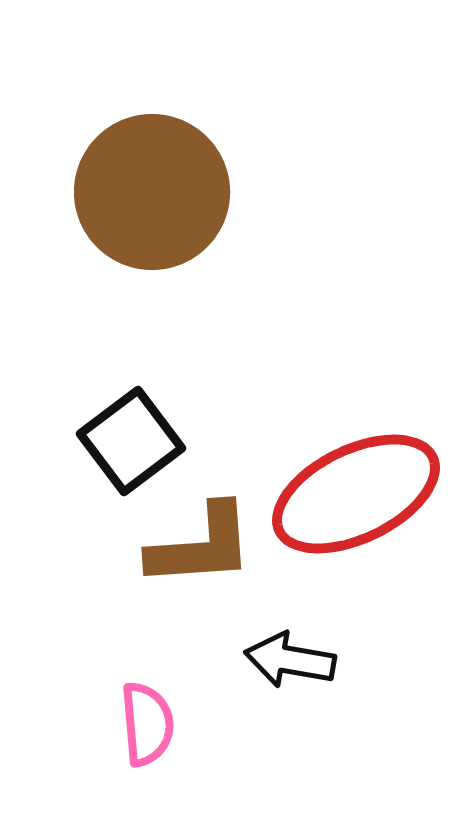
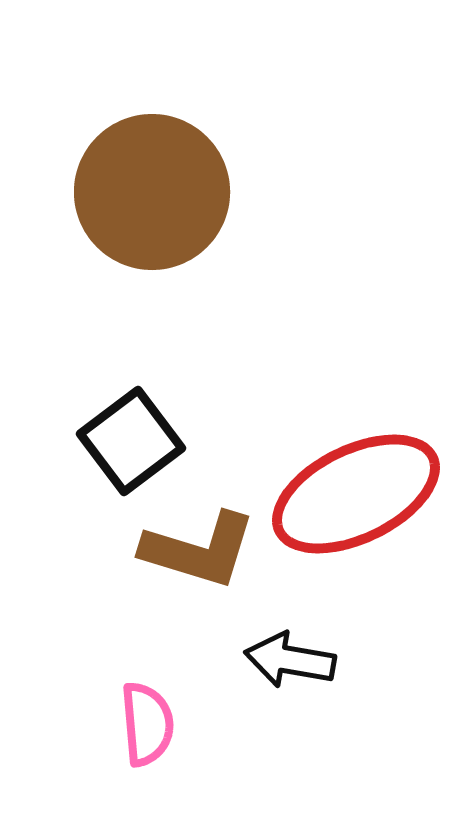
brown L-shape: moved 2 px left, 4 px down; rotated 21 degrees clockwise
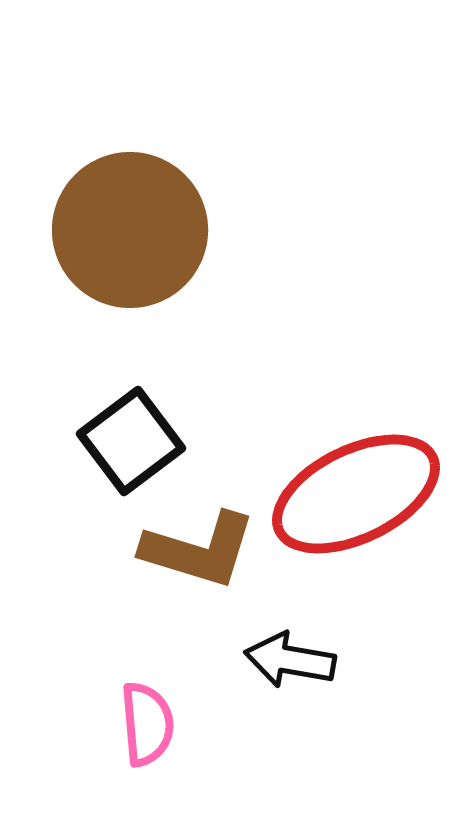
brown circle: moved 22 px left, 38 px down
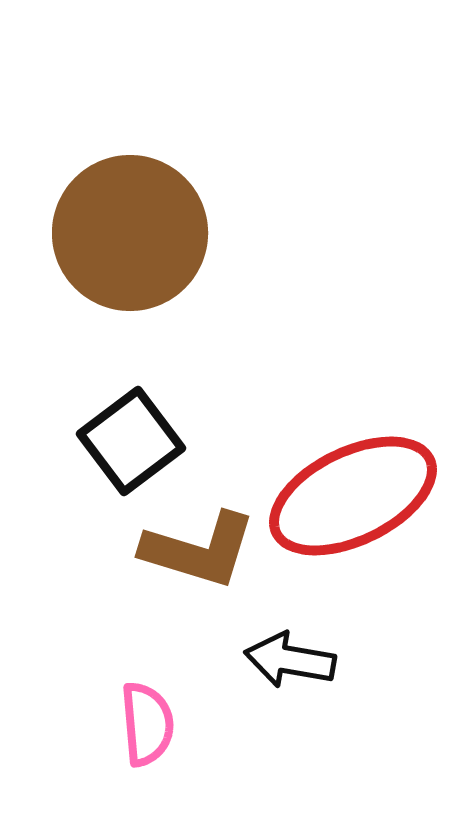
brown circle: moved 3 px down
red ellipse: moved 3 px left, 2 px down
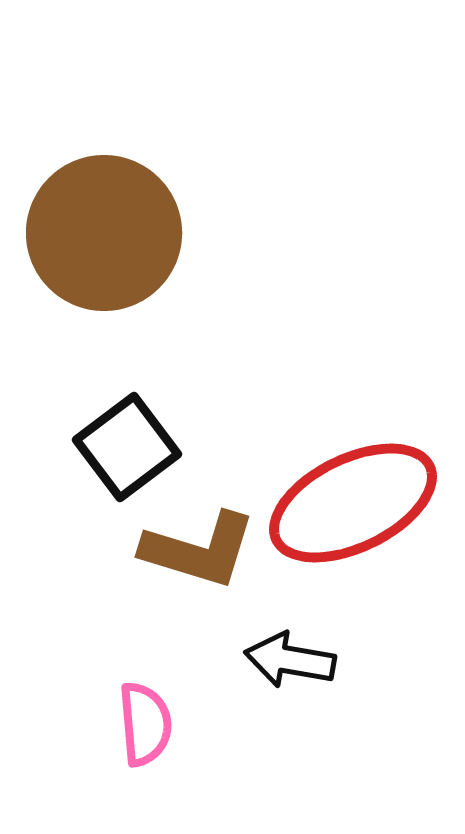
brown circle: moved 26 px left
black square: moved 4 px left, 6 px down
red ellipse: moved 7 px down
pink semicircle: moved 2 px left
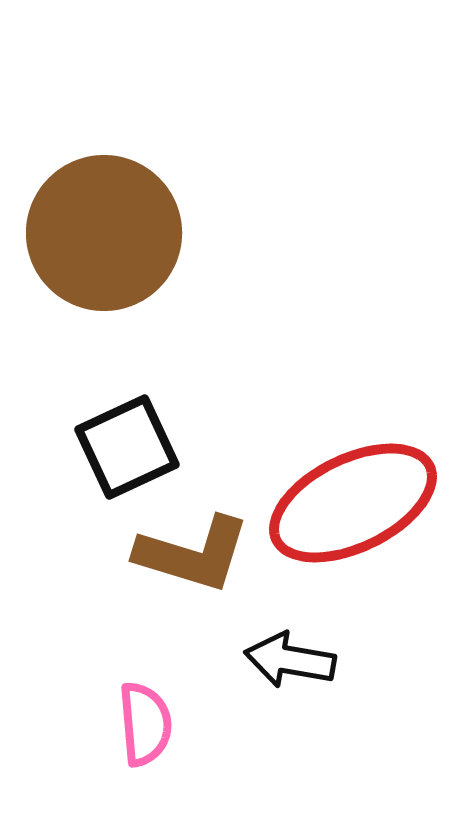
black square: rotated 12 degrees clockwise
brown L-shape: moved 6 px left, 4 px down
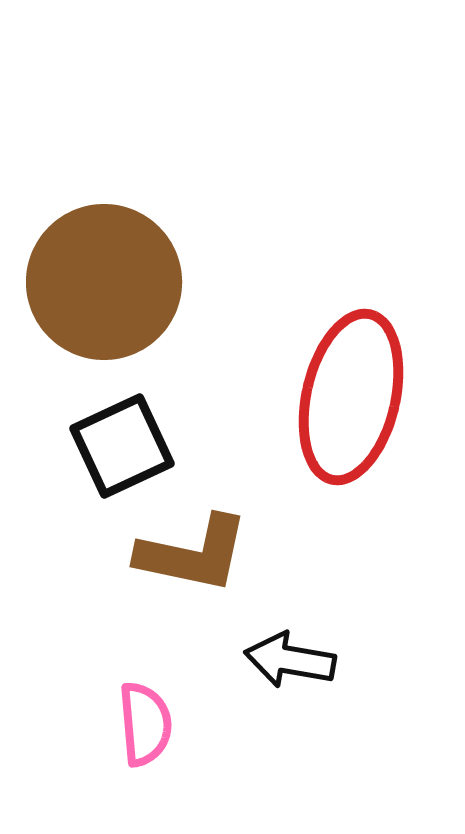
brown circle: moved 49 px down
black square: moved 5 px left, 1 px up
red ellipse: moved 2 px left, 106 px up; rotated 51 degrees counterclockwise
brown L-shape: rotated 5 degrees counterclockwise
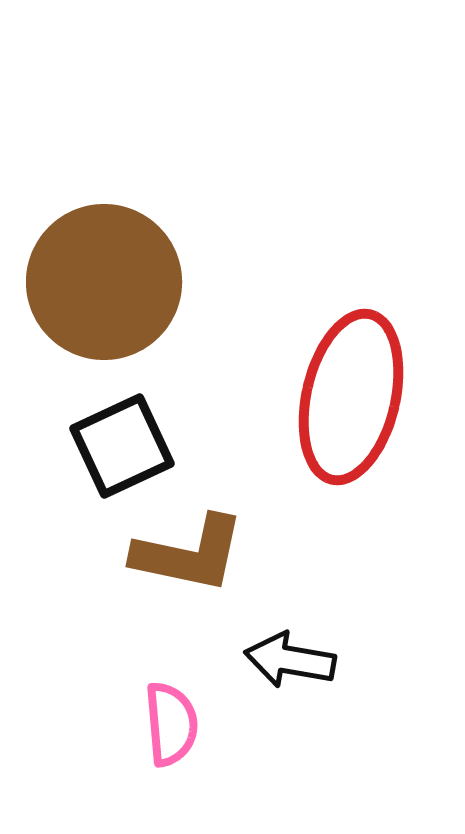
brown L-shape: moved 4 px left
pink semicircle: moved 26 px right
